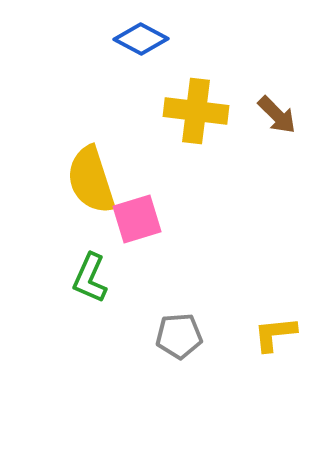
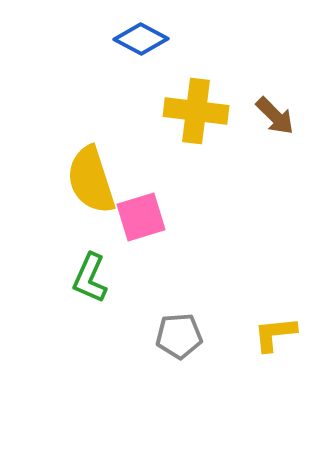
brown arrow: moved 2 px left, 1 px down
pink square: moved 4 px right, 2 px up
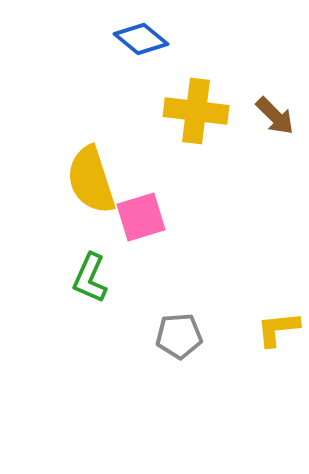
blue diamond: rotated 12 degrees clockwise
yellow L-shape: moved 3 px right, 5 px up
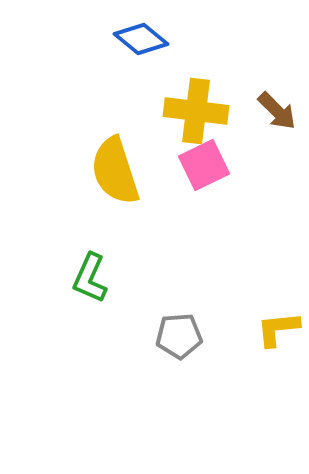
brown arrow: moved 2 px right, 5 px up
yellow semicircle: moved 24 px right, 9 px up
pink square: moved 63 px right, 52 px up; rotated 9 degrees counterclockwise
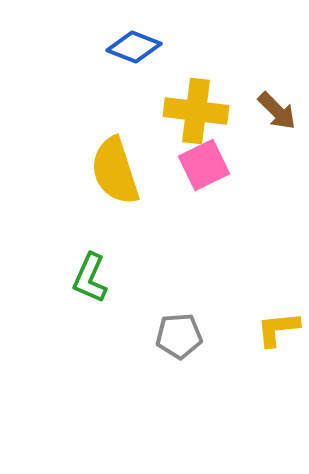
blue diamond: moved 7 px left, 8 px down; rotated 18 degrees counterclockwise
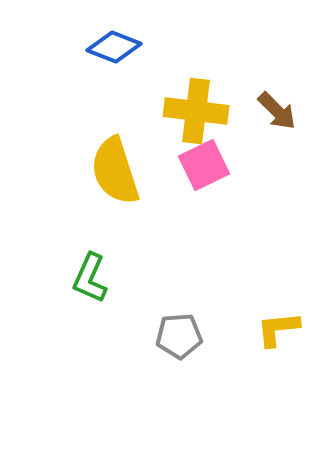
blue diamond: moved 20 px left
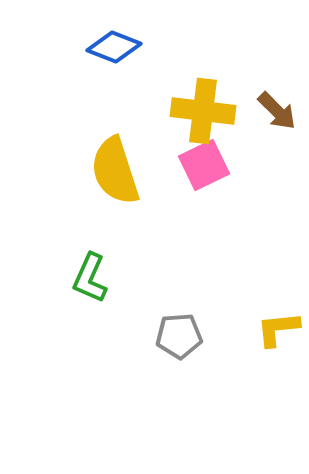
yellow cross: moved 7 px right
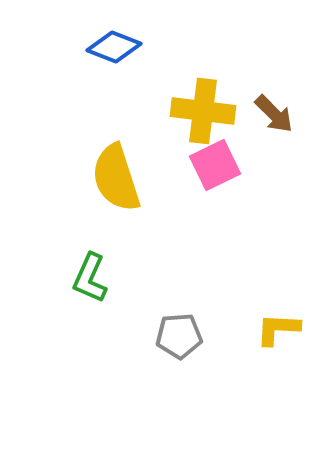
brown arrow: moved 3 px left, 3 px down
pink square: moved 11 px right
yellow semicircle: moved 1 px right, 7 px down
yellow L-shape: rotated 9 degrees clockwise
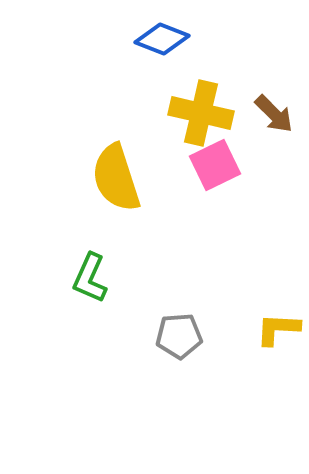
blue diamond: moved 48 px right, 8 px up
yellow cross: moved 2 px left, 2 px down; rotated 6 degrees clockwise
